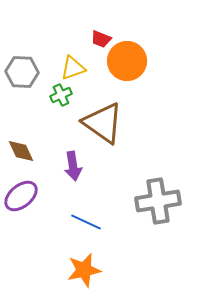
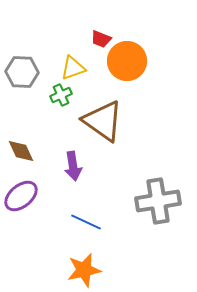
brown triangle: moved 2 px up
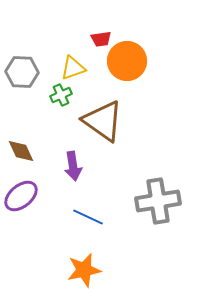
red trapezoid: rotated 30 degrees counterclockwise
blue line: moved 2 px right, 5 px up
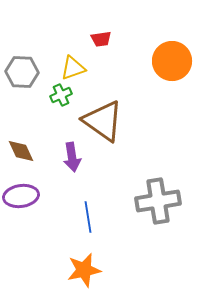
orange circle: moved 45 px right
purple arrow: moved 1 px left, 9 px up
purple ellipse: rotated 32 degrees clockwise
blue line: rotated 56 degrees clockwise
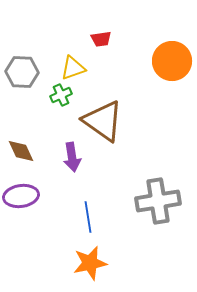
orange star: moved 6 px right, 7 px up
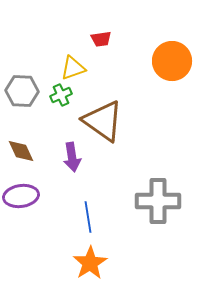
gray hexagon: moved 19 px down
gray cross: rotated 9 degrees clockwise
orange star: rotated 20 degrees counterclockwise
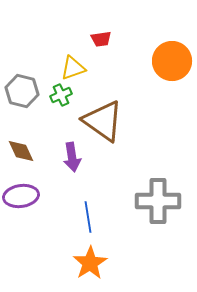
gray hexagon: rotated 12 degrees clockwise
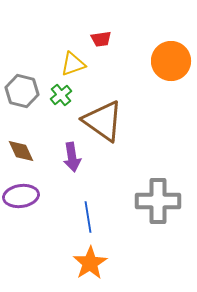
orange circle: moved 1 px left
yellow triangle: moved 4 px up
green cross: rotated 15 degrees counterclockwise
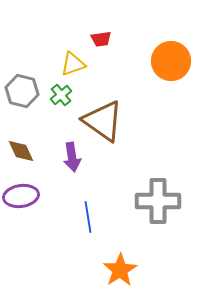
orange star: moved 30 px right, 7 px down
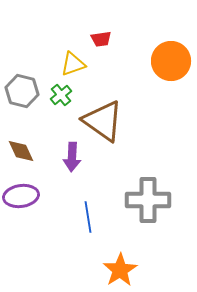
purple arrow: rotated 12 degrees clockwise
gray cross: moved 10 px left, 1 px up
